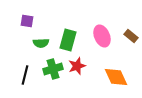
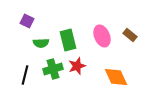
purple square: rotated 16 degrees clockwise
brown rectangle: moved 1 px left, 1 px up
green rectangle: rotated 30 degrees counterclockwise
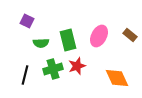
pink ellipse: moved 3 px left; rotated 50 degrees clockwise
orange diamond: moved 1 px right, 1 px down
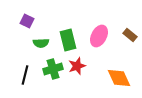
orange diamond: moved 2 px right
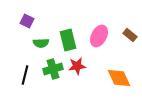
red star: rotated 12 degrees clockwise
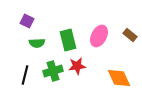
green semicircle: moved 4 px left
green cross: moved 2 px down
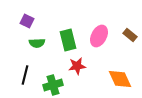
green cross: moved 14 px down
orange diamond: moved 1 px right, 1 px down
